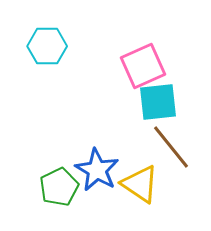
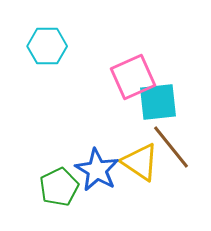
pink square: moved 10 px left, 11 px down
yellow triangle: moved 22 px up
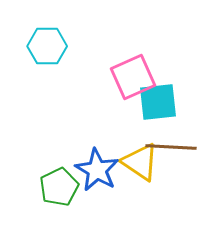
brown line: rotated 48 degrees counterclockwise
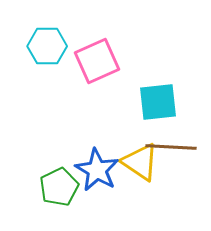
pink square: moved 36 px left, 16 px up
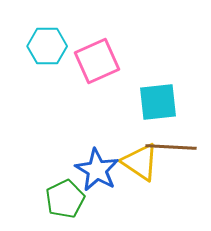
green pentagon: moved 6 px right, 12 px down
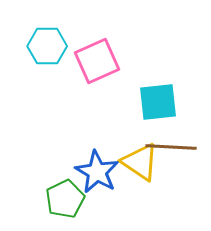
blue star: moved 2 px down
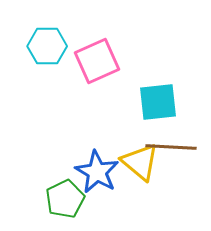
yellow triangle: rotated 6 degrees clockwise
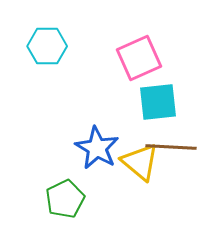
pink square: moved 42 px right, 3 px up
blue star: moved 24 px up
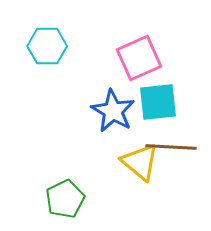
blue star: moved 16 px right, 37 px up
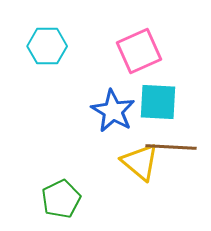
pink square: moved 7 px up
cyan square: rotated 9 degrees clockwise
green pentagon: moved 4 px left
